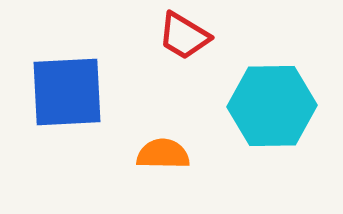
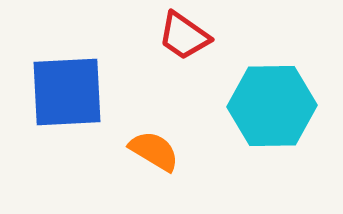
red trapezoid: rotated 4 degrees clockwise
orange semicircle: moved 9 px left, 3 px up; rotated 30 degrees clockwise
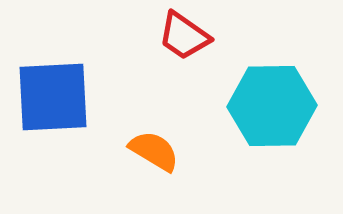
blue square: moved 14 px left, 5 px down
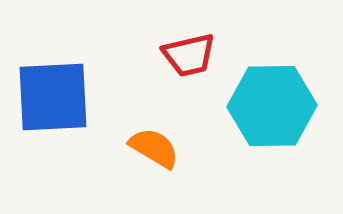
red trapezoid: moved 5 px right, 19 px down; rotated 48 degrees counterclockwise
orange semicircle: moved 3 px up
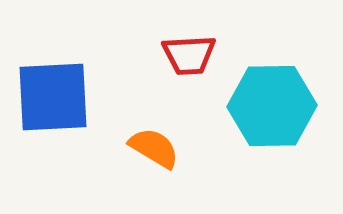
red trapezoid: rotated 10 degrees clockwise
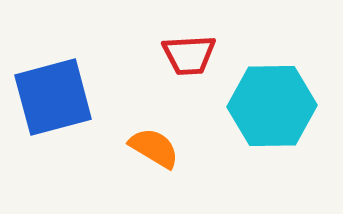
blue square: rotated 12 degrees counterclockwise
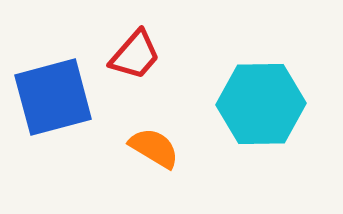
red trapezoid: moved 54 px left; rotated 46 degrees counterclockwise
cyan hexagon: moved 11 px left, 2 px up
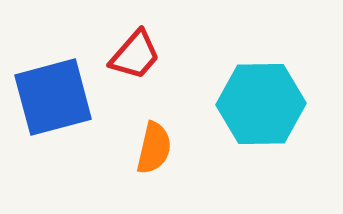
orange semicircle: rotated 72 degrees clockwise
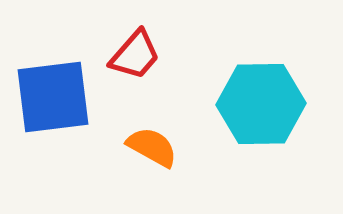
blue square: rotated 8 degrees clockwise
orange semicircle: moved 2 px left, 1 px up; rotated 74 degrees counterclockwise
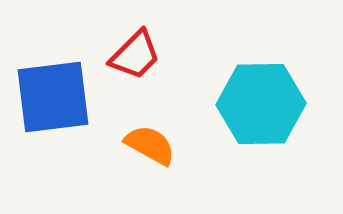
red trapezoid: rotated 4 degrees clockwise
orange semicircle: moved 2 px left, 2 px up
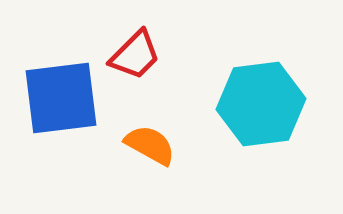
blue square: moved 8 px right, 1 px down
cyan hexagon: rotated 6 degrees counterclockwise
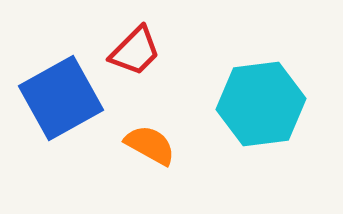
red trapezoid: moved 4 px up
blue square: rotated 22 degrees counterclockwise
